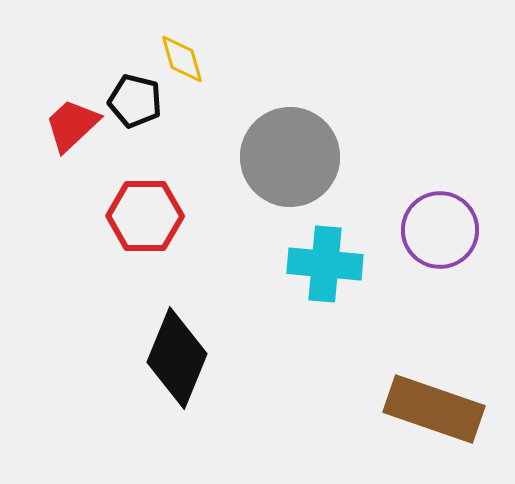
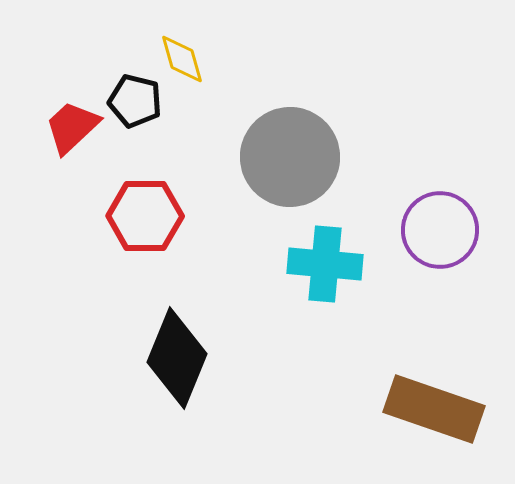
red trapezoid: moved 2 px down
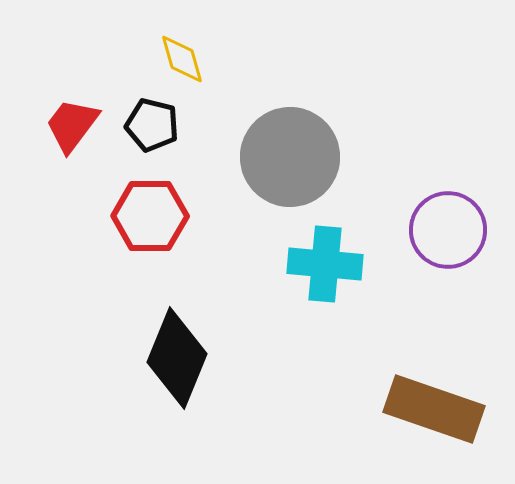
black pentagon: moved 17 px right, 24 px down
red trapezoid: moved 2 px up; rotated 10 degrees counterclockwise
red hexagon: moved 5 px right
purple circle: moved 8 px right
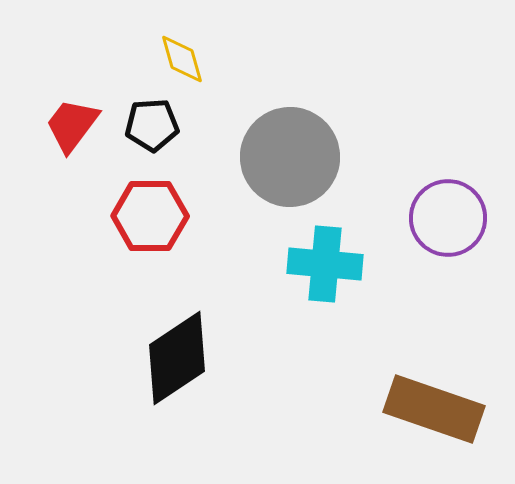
black pentagon: rotated 18 degrees counterclockwise
purple circle: moved 12 px up
black diamond: rotated 34 degrees clockwise
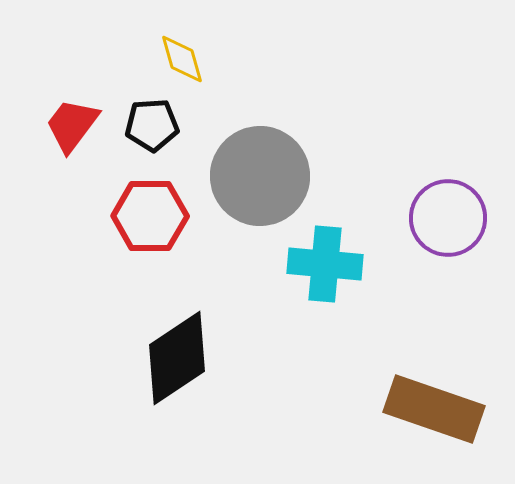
gray circle: moved 30 px left, 19 px down
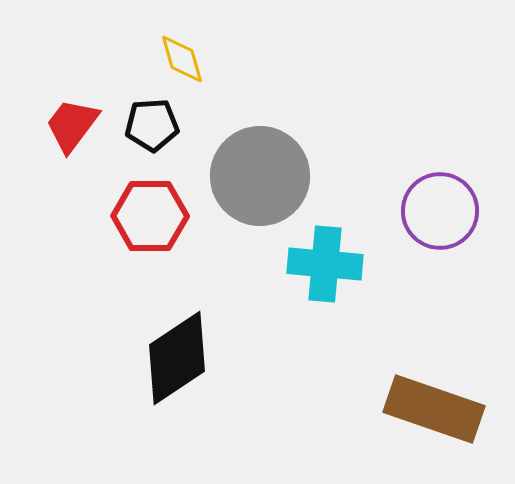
purple circle: moved 8 px left, 7 px up
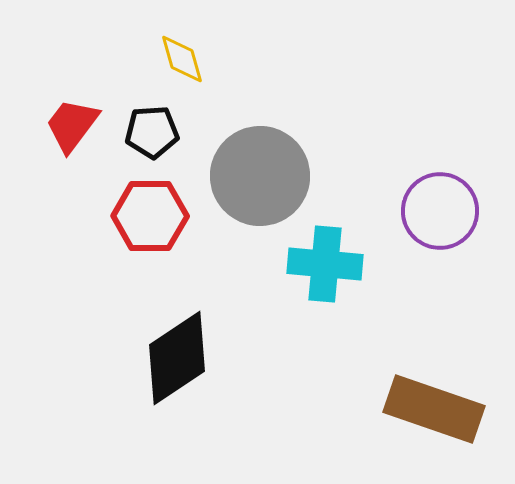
black pentagon: moved 7 px down
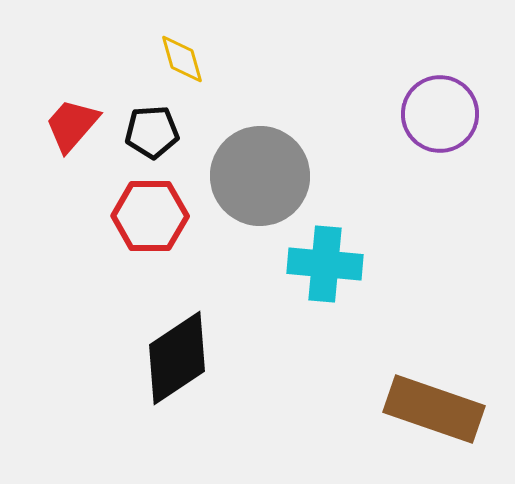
red trapezoid: rotated 4 degrees clockwise
purple circle: moved 97 px up
